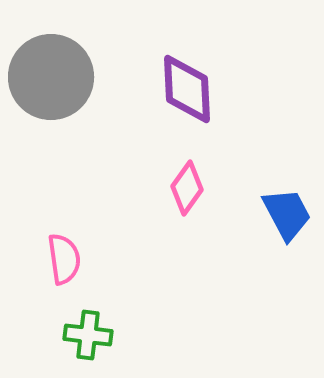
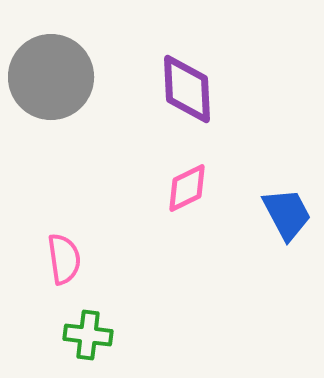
pink diamond: rotated 28 degrees clockwise
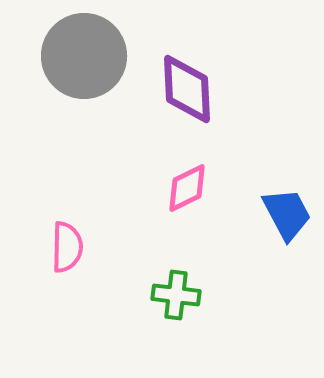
gray circle: moved 33 px right, 21 px up
pink semicircle: moved 3 px right, 12 px up; rotated 9 degrees clockwise
green cross: moved 88 px right, 40 px up
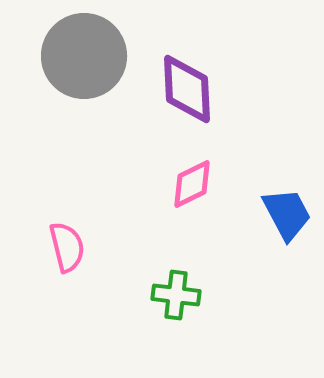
pink diamond: moved 5 px right, 4 px up
pink semicircle: rotated 15 degrees counterclockwise
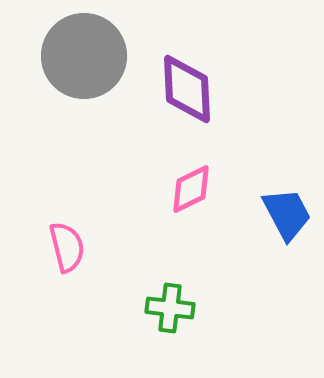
pink diamond: moved 1 px left, 5 px down
green cross: moved 6 px left, 13 px down
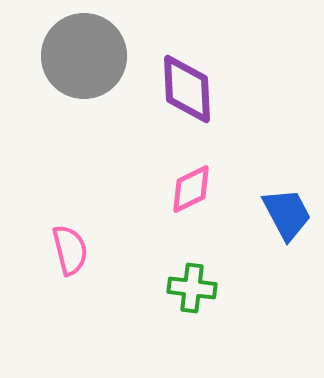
pink semicircle: moved 3 px right, 3 px down
green cross: moved 22 px right, 20 px up
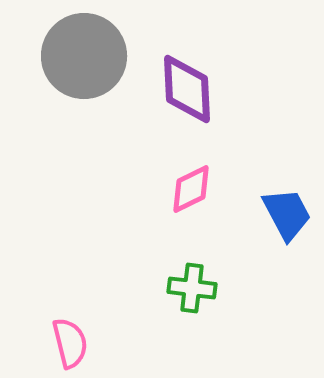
pink semicircle: moved 93 px down
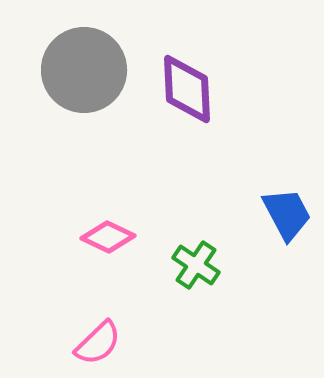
gray circle: moved 14 px down
pink diamond: moved 83 px left, 48 px down; rotated 52 degrees clockwise
green cross: moved 4 px right, 23 px up; rotated 27 degrees clockwise
pink semicircle: moved 28 px right; rotated 60 degrees clockwise
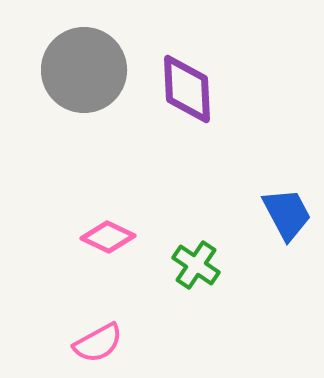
pink semicircle: rotated 15 degrees clockwise
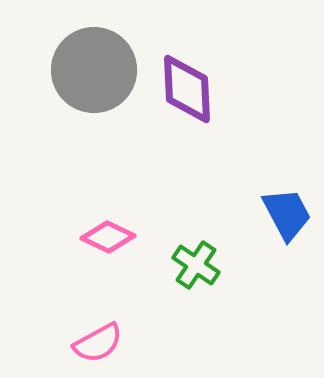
gray circle: moved 10 px right
